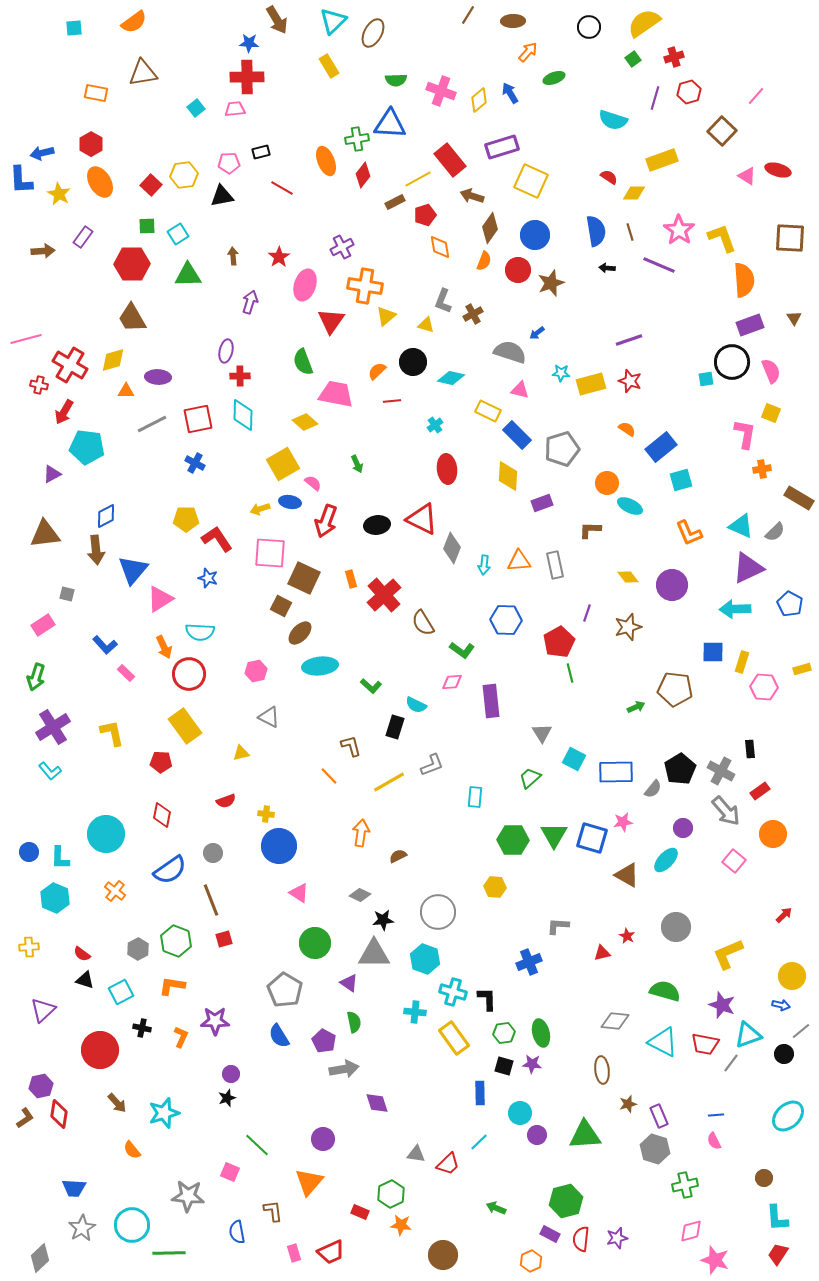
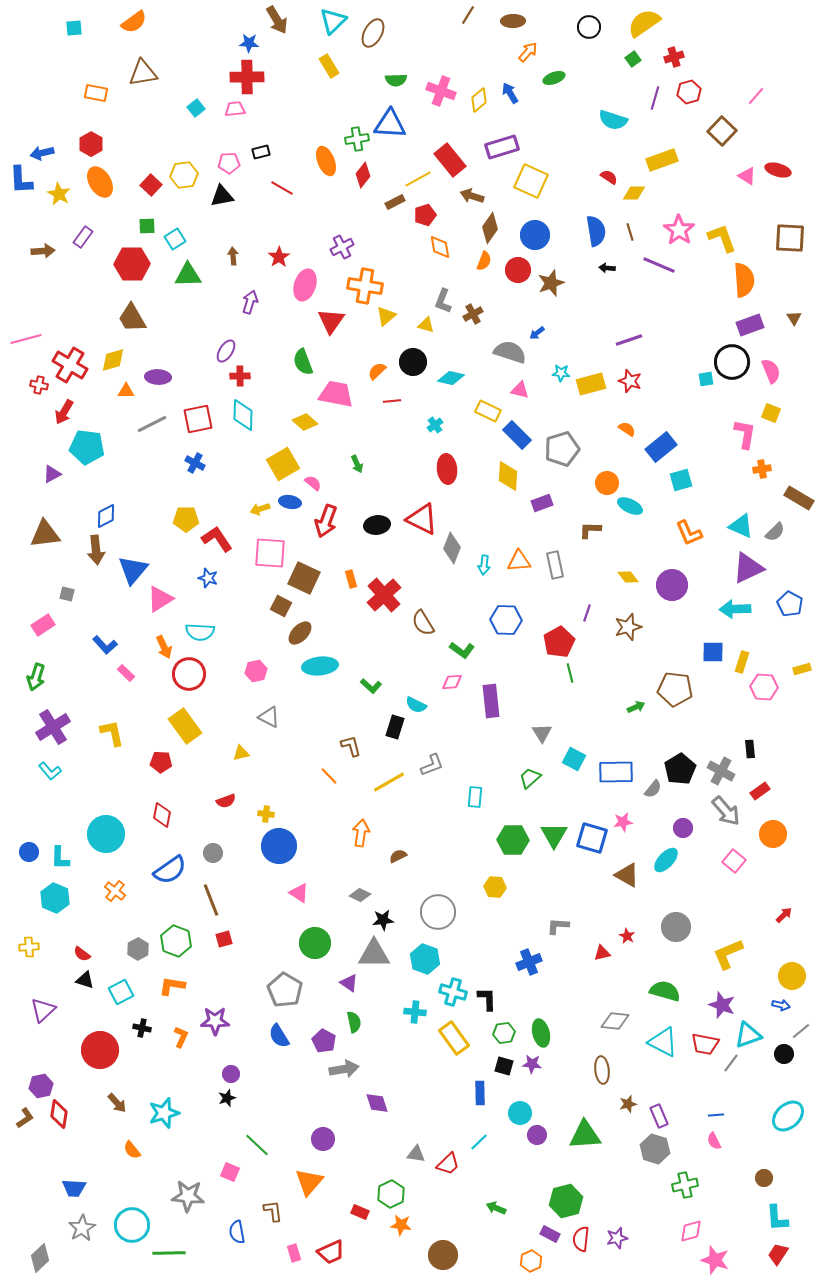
cyan square at (178, 234): moved 3 px left, 5 px down
purple ellipse at (226, 351): rotated 20 degrees clockwise
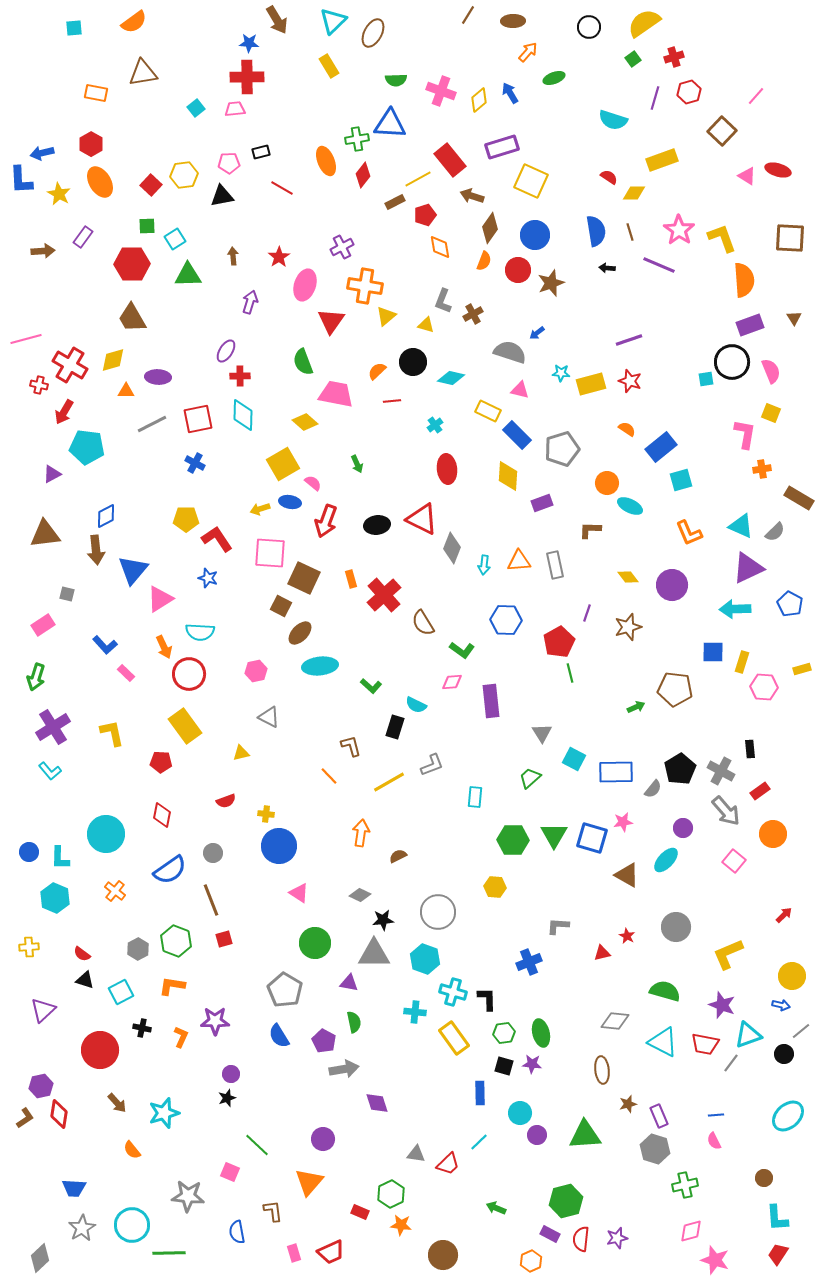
purple triangle at (349, 983): rotated 24 degrees counterclockwise
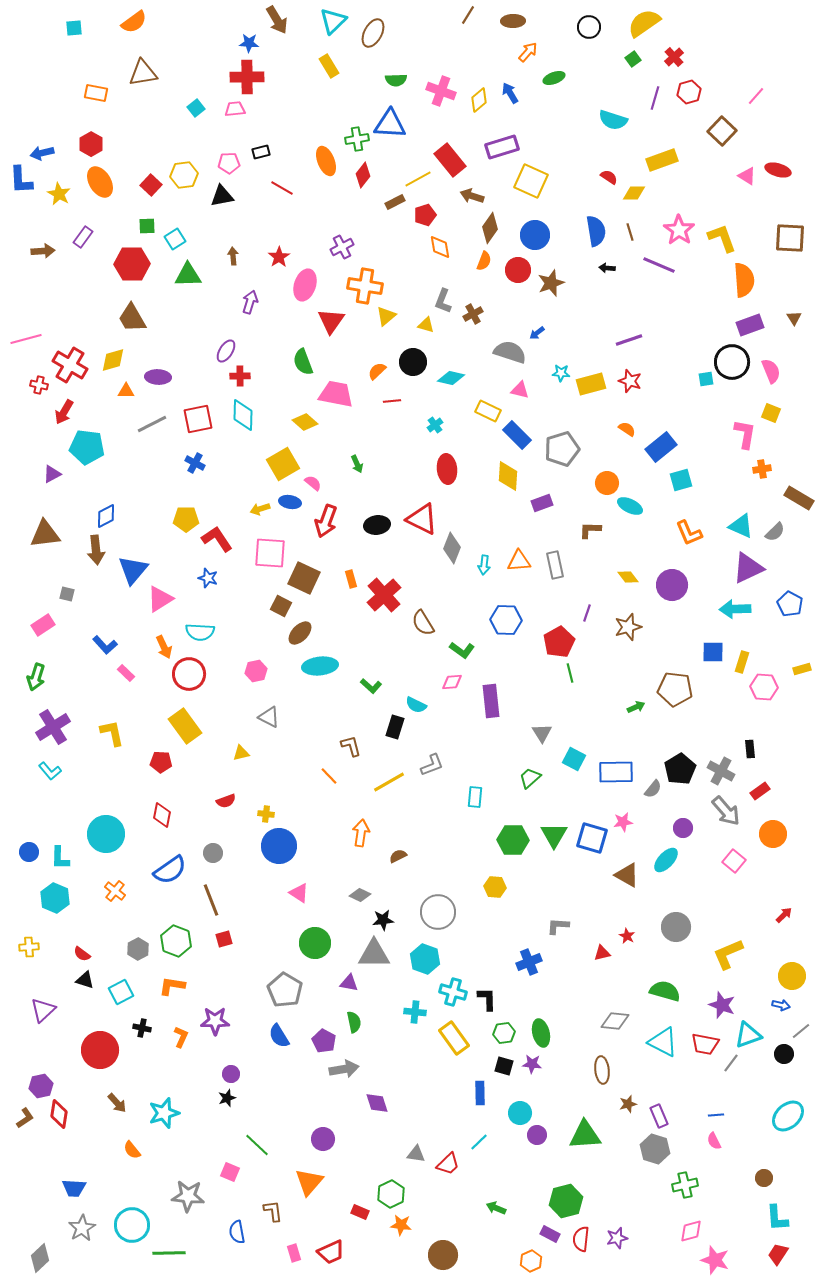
red cross at (674, 57): rotated 24 degrees counterclockwise
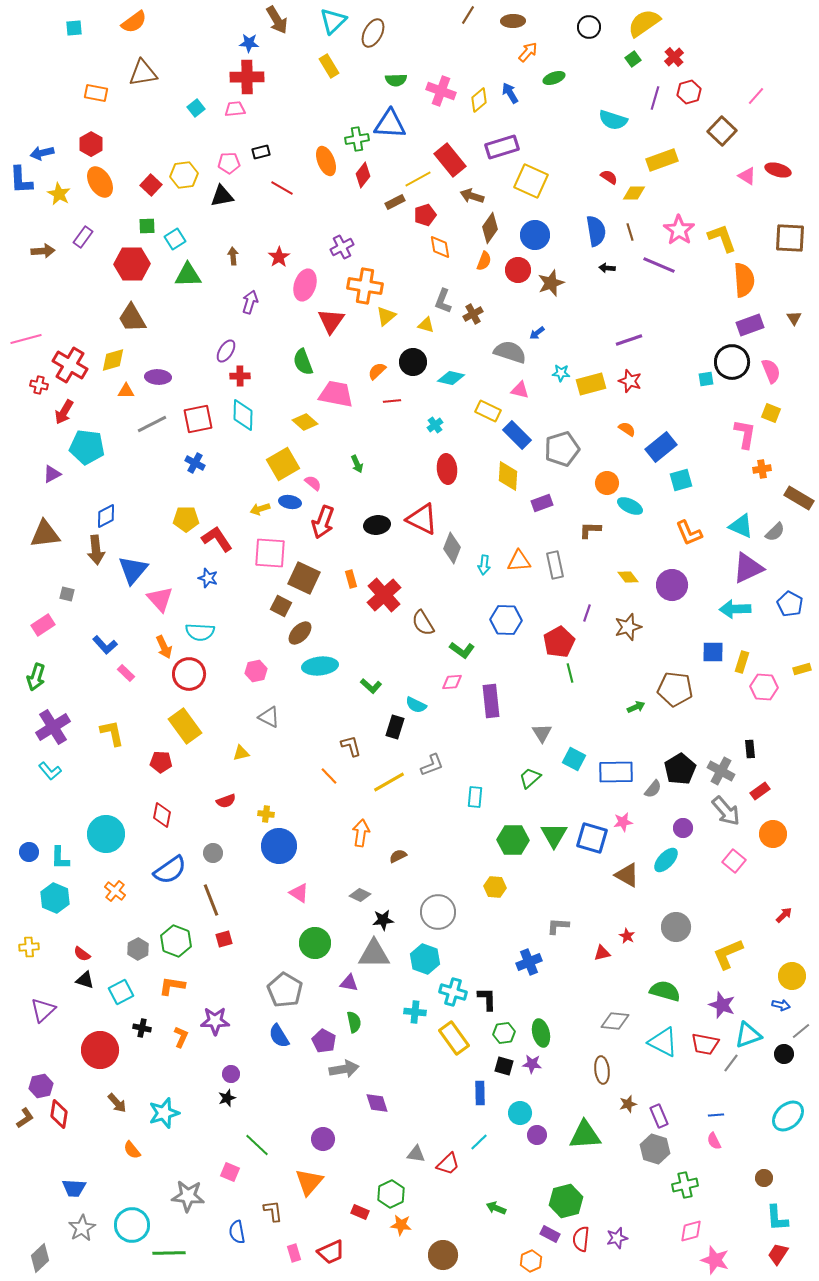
red arrow at (326, 521): moved 3 px left, 1 px down
pink triangle at (160, 599): rotated 40 degrees counterclockwise
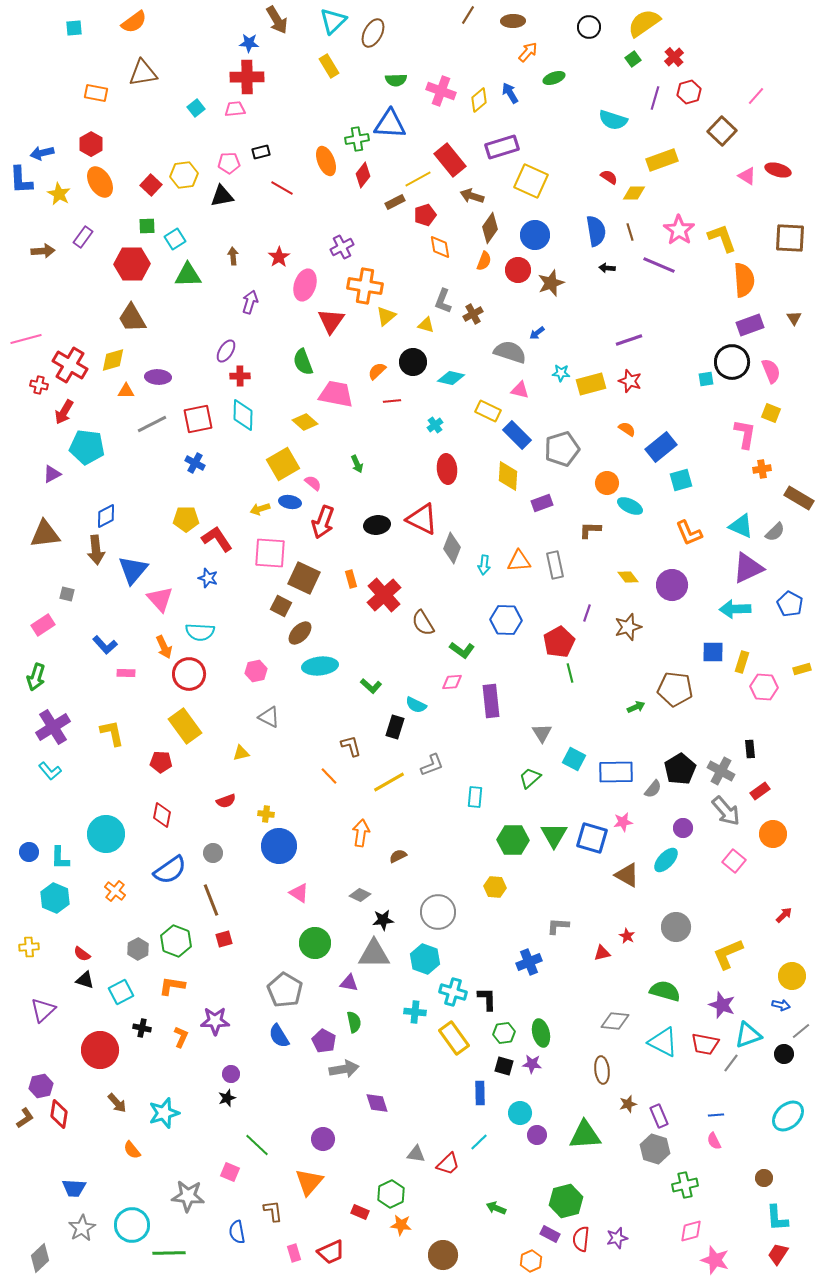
pink rectangle at (126, 673): rotated 42 degrees counterclockwise
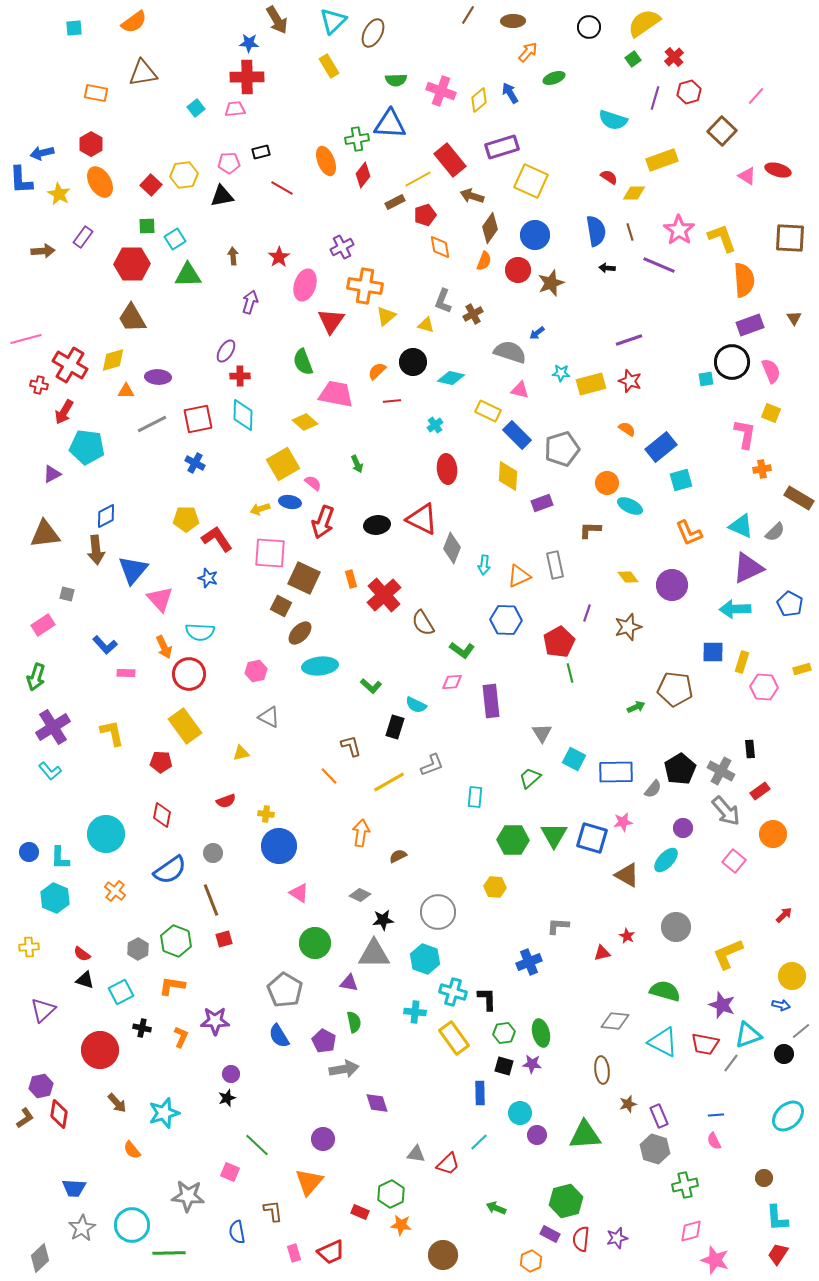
orange triangle at (519, 561): moved 15 px down; rotated 20 degrees counterclockwise
